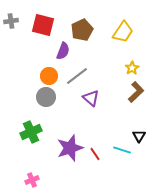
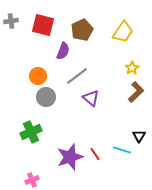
orange circle: moved 11 px left
purple star: moved 9 px down
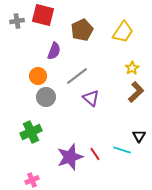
gray cross: moved 6 px right
red square: moved 10 px up
purple semicircle: moved 9 px left
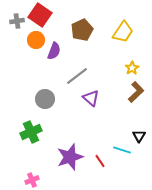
red square: moved 3 px left; rotated 20 degrees clockwise
orange circle: moved 2 px left, 36 px up
gray circle: moved 1 px left, 2 px down
red line: moved 5 px right, 7 px down
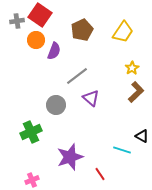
gray circle: moved 11 px right, 6 px down
black triangle: moved 3 px right; rotated 32 degrees counterclockwise
red line: moved 13 px down
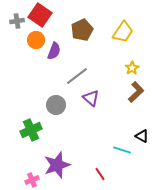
green cross: moved 2 px up
purple star: moved 13 px left, 8 px down
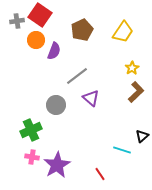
black triangle: rotated 48 degrees clockwise
purple star: rotated 12 degrees counterclockwise
pink cross: moved 23 px up; rotated 32 degrees clockwise
